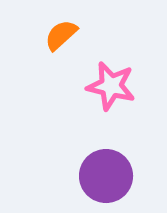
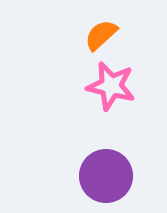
orange semicircle: moved 40 px right
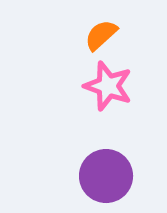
pink star: moved 3 px left; rotated 6 degrees clockwise
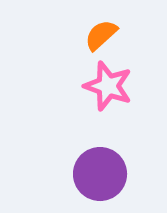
purple circle: moved 6 px left, 2 px up
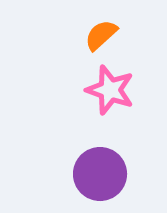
pink star: moved 2 px right, 4 px down
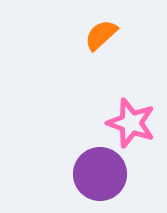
pink star: moved 21 px right, 33 px down
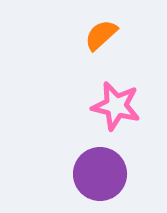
pink star: moved 15 px left, 17 px up; rotated 6 degrees counterclockwise
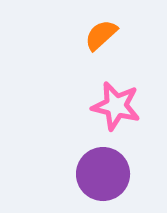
purple circle: moved 3 px right
